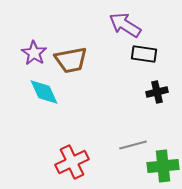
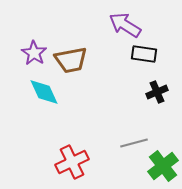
black cross: rotated 10 degrees counterclockwise
gray line: moved 1 px right, 2 px up
green cross: rotated 32 degrees counterclockwise
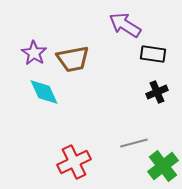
black rectangle: moved 9 px right
brown trapezoid: moved 2 px right, 1 px up
red cross: moved 2 px right
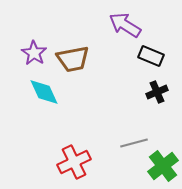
black rectangle: moved 2 px left, 2 px down; rotated 15 degrees clockwise
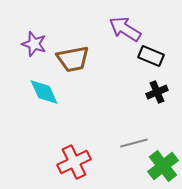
purple arrow: moved 4 px down
purple star: moved 9 px up; rotated 15 degrees counterclockwise
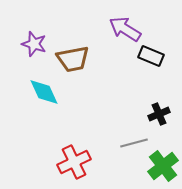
black cross: moved 2 px right, 22 px down
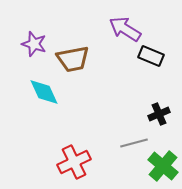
green cross: rotated 12 degrees counterclockwise
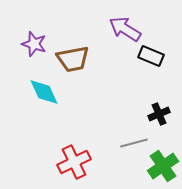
green cross: rotated 16 degrees clockwise
